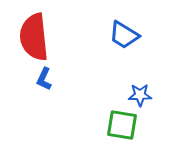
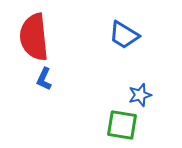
blue star: rotated 15 degrees counterclockwise
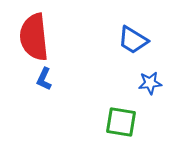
blue trapezoid: moved 9 px right, 5 px down
blue star: moved 10 px right, 12 px up; rotated 10 degrees clockwise
green square: moved 1 px left, 3 px up
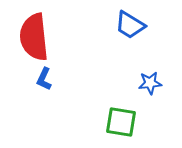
blue trapezoid: moved 3 px left, 15 px up
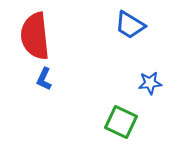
red semicircle: moved 1 px right, 1 px up
green square: rotated 16 degrees clockwise
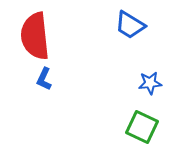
green square: moved 21 px right, 5 px down
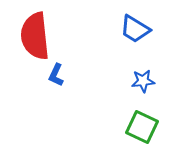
blue trapezoid: moved 5 px right, 4 px down
blue L-shape: moved 12 px right, 4 px up
blue star: moved 7 px left, 2 px up
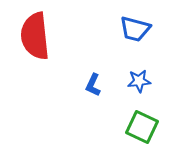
blue trapezoid: rotated 16 degrees counterclockwise
blue L-shape: moved 37 px right, 10 px down
blue star: moved 4 px left
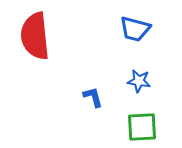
blue star: rotated 15 degrees clockwise
blue L-shape: moved 12 px down; rotated 140 degrees clockwise
green square: rotated 28 degrees counterclockwise
